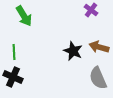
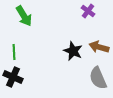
purple cross: moved 3 px left, 1 px down
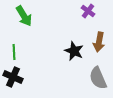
brown arrow: moved 5 px up; rotated 96 degrees counterclockwise
black star: moved 1 px right
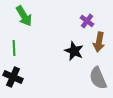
purple cross: moved 1 px left, 10 px down
green line: moved 4 px up
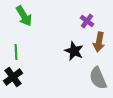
green line: moved 2 px right, 4 px down
black cross: rotated 30 degrees clockwise
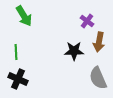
black star: rotated 24 degrees counterclockwise
black cross: moved 5 px right, 2 px down; rotated 30 degrees counterclockwise
